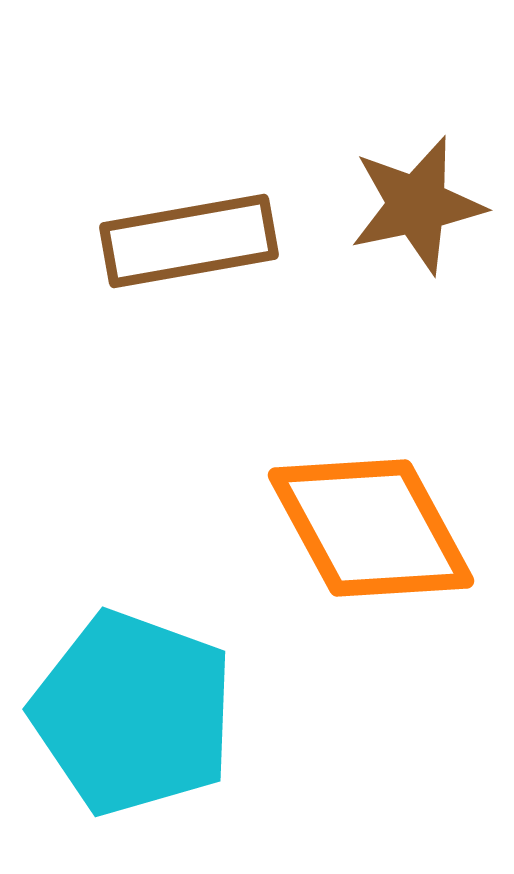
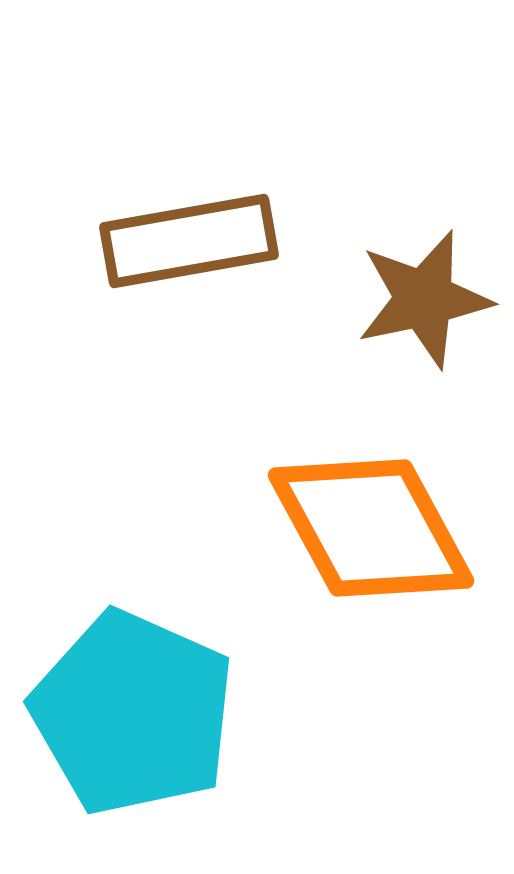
brown star: moved 7 px right, 94 px down
cyan pentagon: rotated 4 degrees clockwise
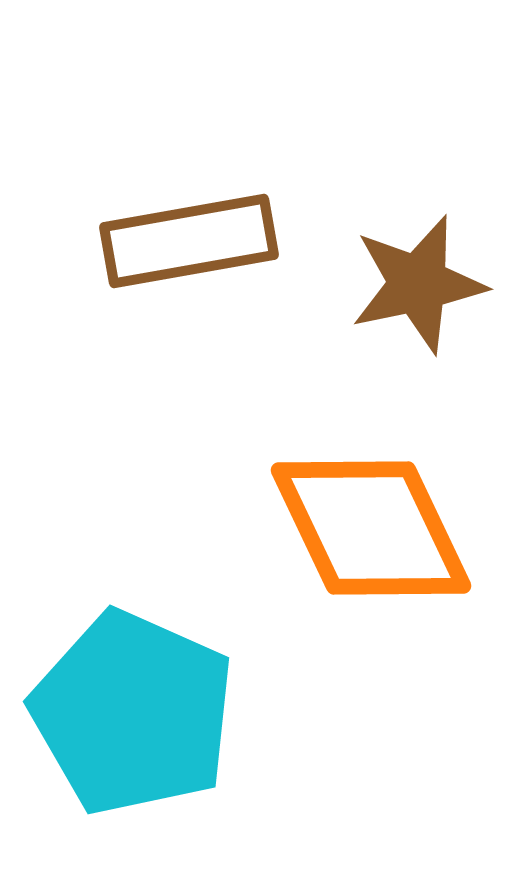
brown star: moved 6 px left, 15 px up
orange diamond: rotated 3 degrees clockwise
